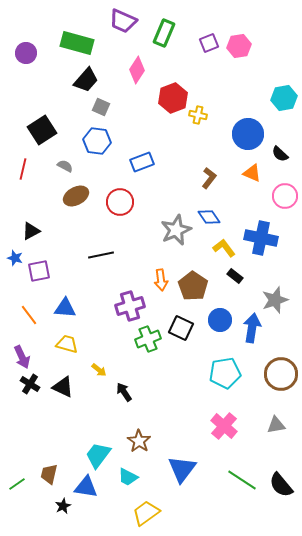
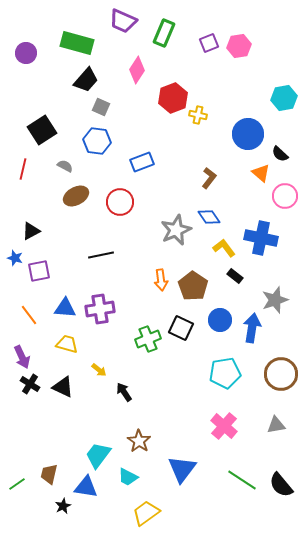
orange triangle at (252, 173): moved 9 px right; rotated 18 degrees clockwise
purple cross at (130, 306): moved 30 px left, 3 px down; rotated 8 degrees clockwise
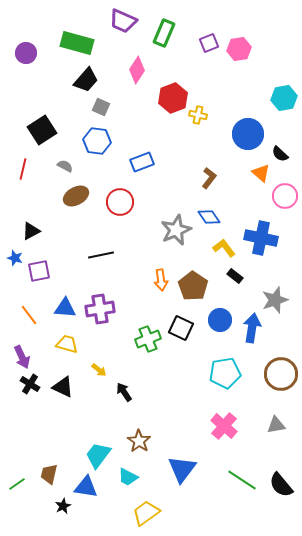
pink hexagon at (239, 46): moved 3 px down
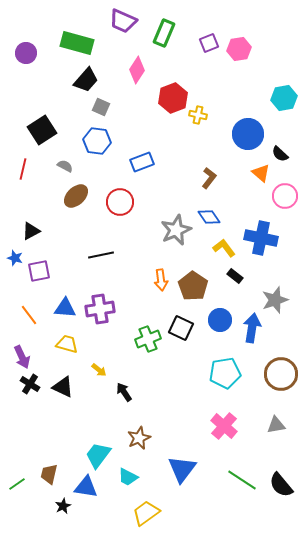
brown ellipse at (76, 196): rotated 15 degrees counterclockwise
brown star at (139, 441): moved 3 px up; rotated 15 degrees clockwise
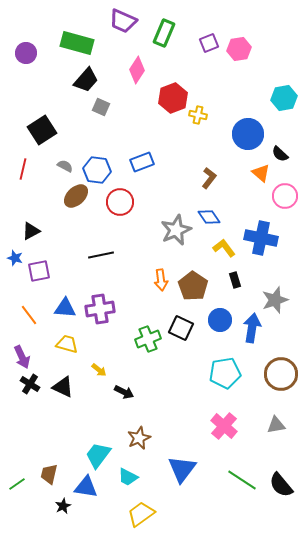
blue hexagon at (97, 141): moved 29 px down
black rectangle at (235, 276): moved 4 px down; rotated 35 degrees clockwise
black arrow at (124, 392): rotated 150 degrees clockwise
yellow trapezoid at (146, 513): moved 5 px left, 1 px down
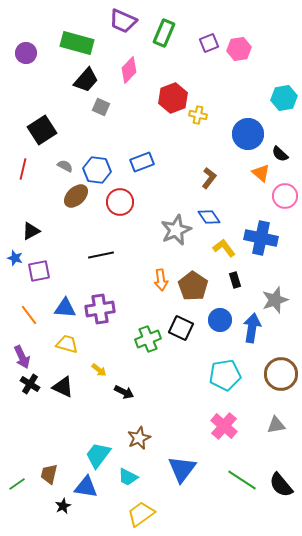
pink diamond at (137, 70): moved 8 px left; rotated 12 degrees clockwise
cyan pentagon at (225, 373): moved 2 px down
